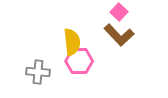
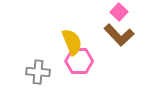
yellow semicircle: rotated 16 degrees counterclockwise
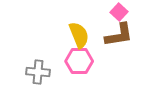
brown L-shape: rotated 56 degrees counterclockwise
yellow semicircle: moved 7 px right, 7 px up
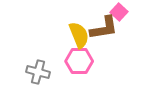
brown L-shape: moved 15 px left, 7 px up
gray cross: rotated 10 degrees clockwise
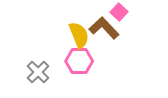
brown L-shape: rotated 124 degrees counterclockwise
gray cross: rotated 30 degrees clockwise
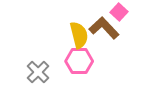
yellow semicircle: rotated 8 degrees clockwise
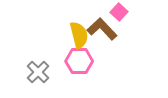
brown L-shape: moved 2 px left, 1 px down
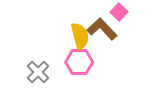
yellow semicircle: moved 1 px right, 1 px down
pink hexagon: moved 1 px down
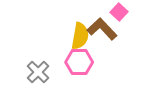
yellow semicircle: rotated 24 degrees clockwise
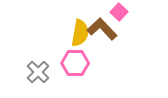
yellow semicircle: moved 3 px up
pink hexagon: moved 4 px left, 1 px down
